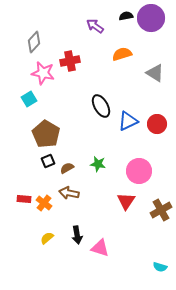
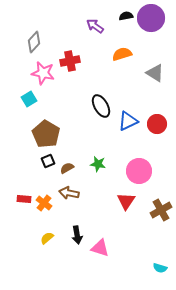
cyan semicircle: moved 1 px down
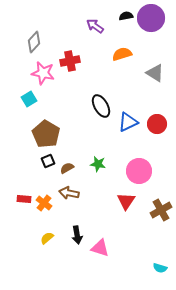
blue triangle: moved 1 px down
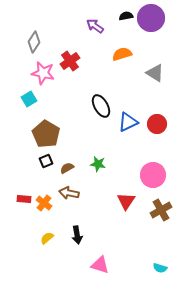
gray diamond: rotated 10 degrees counterclockwise
red cross: rotated 24 degrees counterclockwise
black square: moved 2 px left
pink circle: moved 14 px right, 4 px down
pink triangle: moved 17 px down
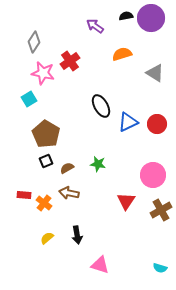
red rectangle: moved 4 px up
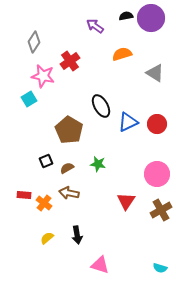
pink star: moved 3 px down
brown pentagon: moved 23 px right, 4 px up
pink circle: moved 4 px right, 1 px up
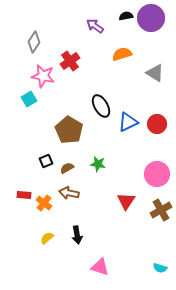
pink triangle: moved 2 px down
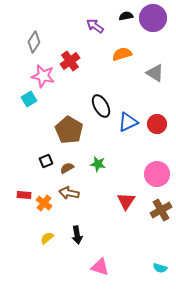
purple circle: moved 2 px right
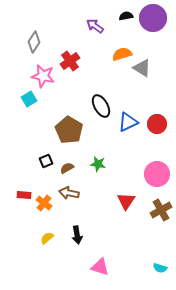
gray triangle: moved 13 px left, 5 px up
